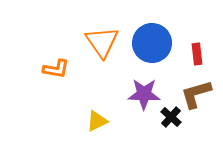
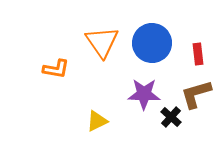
red rectangle: moved 1 px right
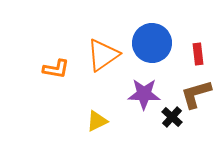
orange triangle: moved 1 px right, 13 px down; rotated 30 degrees clockwise
black cross: moved 1 px right
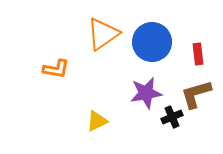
blue circle: moved 1 px up
orange triangle: moved 21 px up
purple star: moved 2 px right, 1 px up; rotated 12 degrees counterclockwise
black cross: rotated 25 degrees clockwise
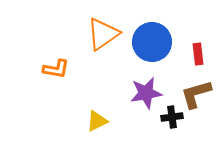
black cross: rotated 15 degrees clockwise
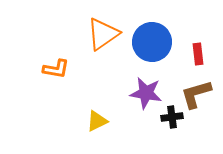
purple star: rotated 20 degrees clockwise
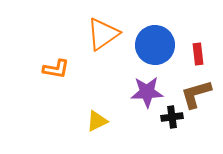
blue circle: moved 3 px right, 3 px down
purple star: moved 1 px right, 1 px up; rotated 12 degrees counterclockwise
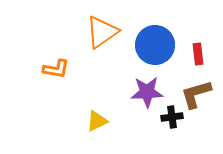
orange triangle: moved 1 px left, 2 px up
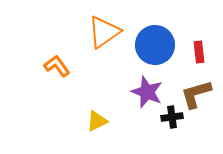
orange triangle: moved 2 px right
red rectangle: moved 1 px right, 2 px up
orange L-shape: moved 1 px right, 3 px up; rotated 136 degrees counterclockwise
purple star: rotated 24 degrees clockwise
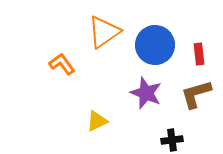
red rectangle: moved 2 px down
orange L-shape: moved 5 px right, 2 px up
purple star: moved 1 px left, 1 px down
black cross: moved 23 px down
